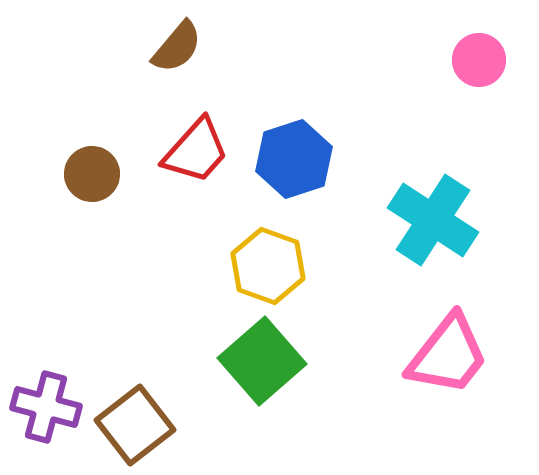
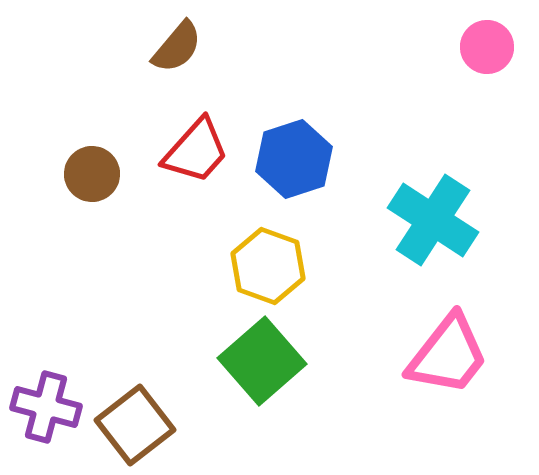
pink circle: moved 8 px right, 13 px up
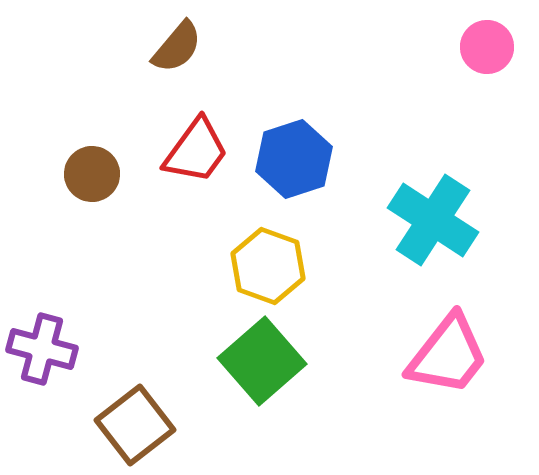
red trapezoid: rotated 6 degrees counterclockwise
purple cross: moved 4 px left, 58 px up
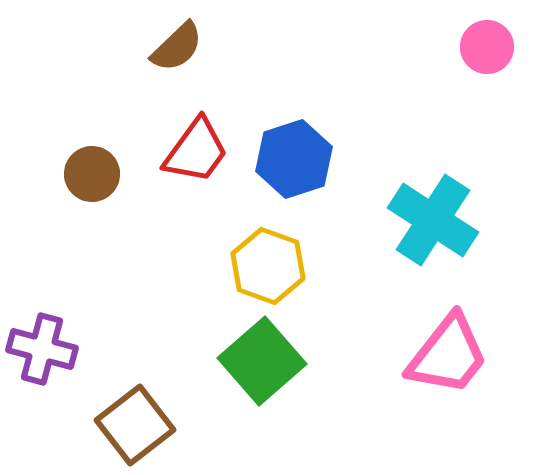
brown semicircle: rotated 6 degrees clockwise
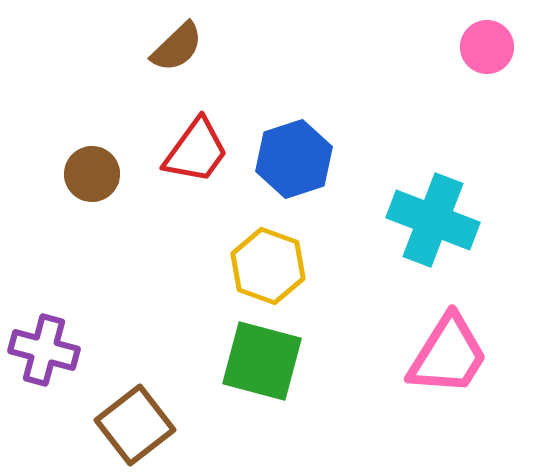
cyan cross: rotated 12 degrees counterclockwise
purple cross: moved 2 px right, 1 px down
pink trapezoid: rotated 6 degrees counterclockwise
green square: rotated 34 degrees counterclockwise
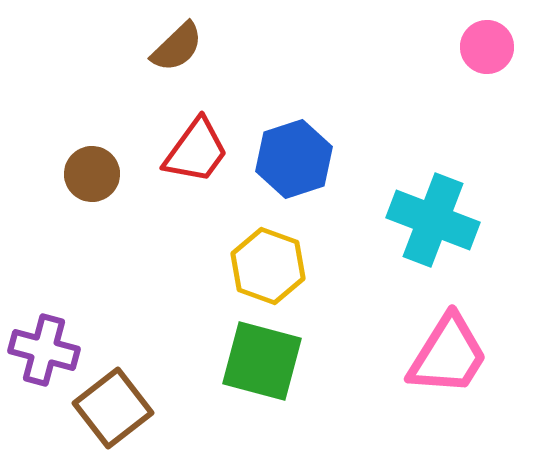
brown square: moved 22 px left, 17 px up
